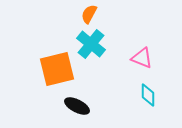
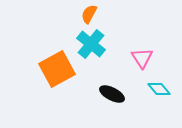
pink triangle: rotated 35 degrees clockwise
orange square: rotated 15 degrees counterclockwise
cyan diamond: moved 11 px right, 6 px up; rotated 40 degrees counterclockwise
black ellipse: moved 35 px right, 12 px up
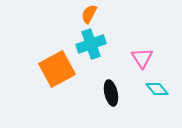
cyan cross: rotated 32 degrees clockwise
cyan diamond: moved 2 px left
black ellipse: moved 1 px left, 1 px up; rotated 50 degrees clockwise
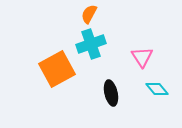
pink triangle: moved 1 px up
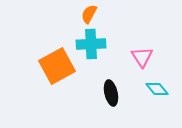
cyan cross: rotated 16 degrees clockwise
orange square: moved 3 px up
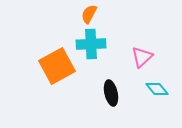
pink triangle: rotated 20 degrees clockwise
